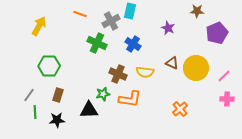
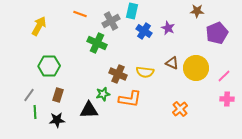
cyan rectangle: moved 2 px right
blue cross: moved 11 px right, 13 px up
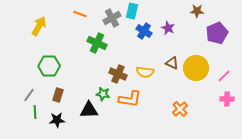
gray cross: moved 1 px right, 3 px up
green star: rotated 24 degrees clockwise
